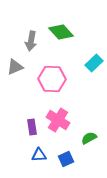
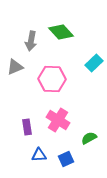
purple rectangle: moved 5 px left
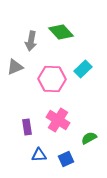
cyan rectangle: moved 11 px left, 6 px down
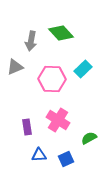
green diamond: moved 1 px down
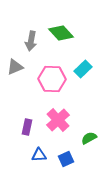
pink cross: rotated 15 degrees clockwise
purple rectangle: rotated 21 degrees clockwise
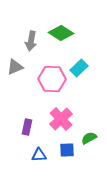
green diamond: rotated 15 degrees counterclockwise
cyan rectangle: moved 4 px left, 1 px up
pink cross: moved 3 px right, 1 px up
blue square: moved 1 px right, 9 px up; rotated 21 degrees clockwise
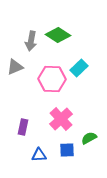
green diamond: moved 3 px left, 2 px down
purple rectangle: moved 4 px left
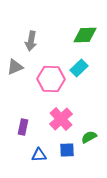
green diamond: moved 27 px right; rotated 35 degrees counterclockwise
pink hexagon: moved 1 px left
green semicircle: moved 1 px up
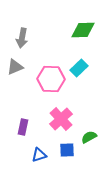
green diamond: moved 2 px left, 5 px up
gray arrow: moved 9 px left, 3 px up
blue triangle: rotated 14 degrees counterclockwise
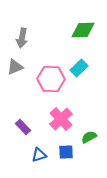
purple rectangle: rotated 56 degrees counterclockwise
blue square: moved 1 px left, 2 px down
